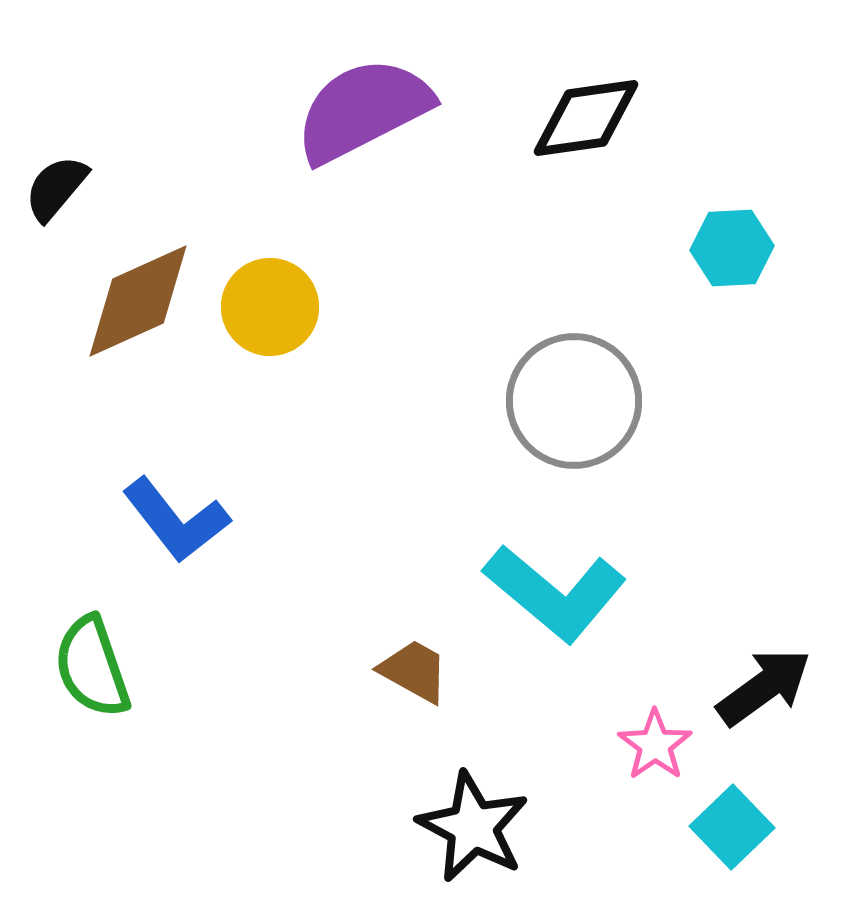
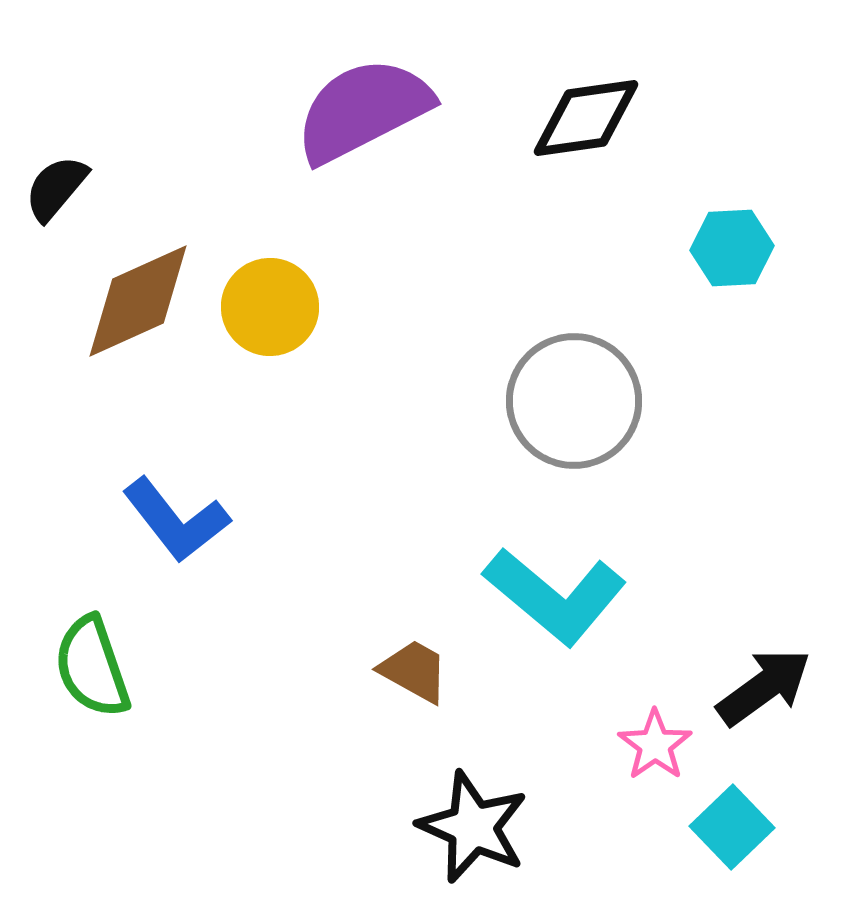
cyan L-shape: moved 3 px down
black star: rotated 4 degrees counterclockwise
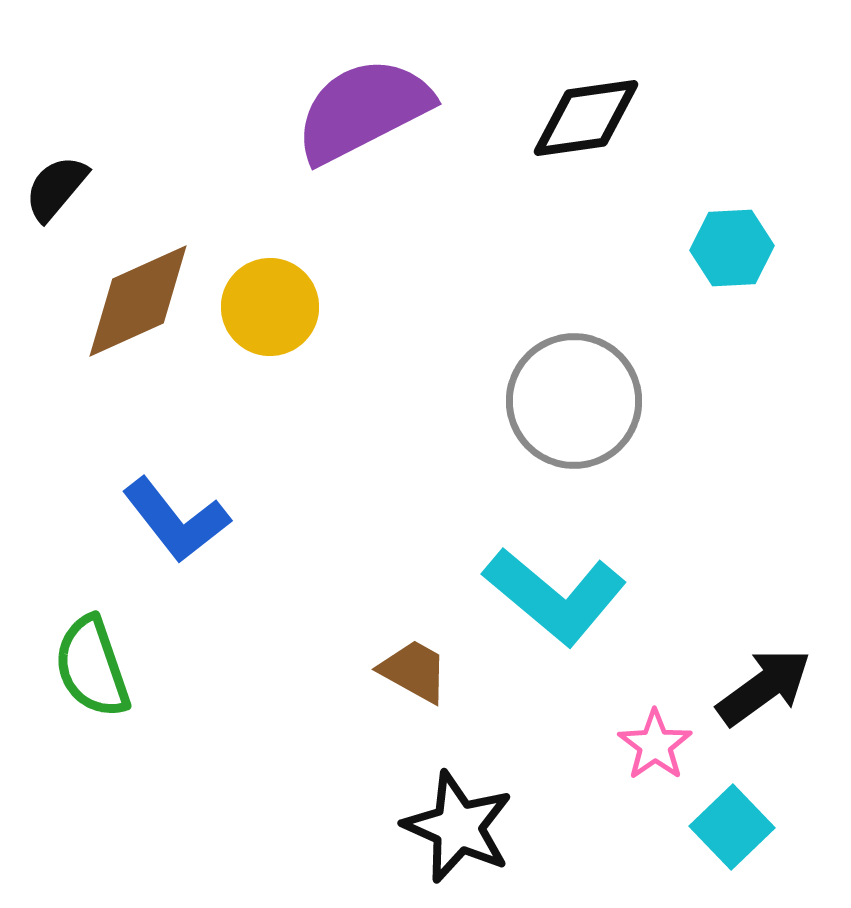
black star: moved 15 px left
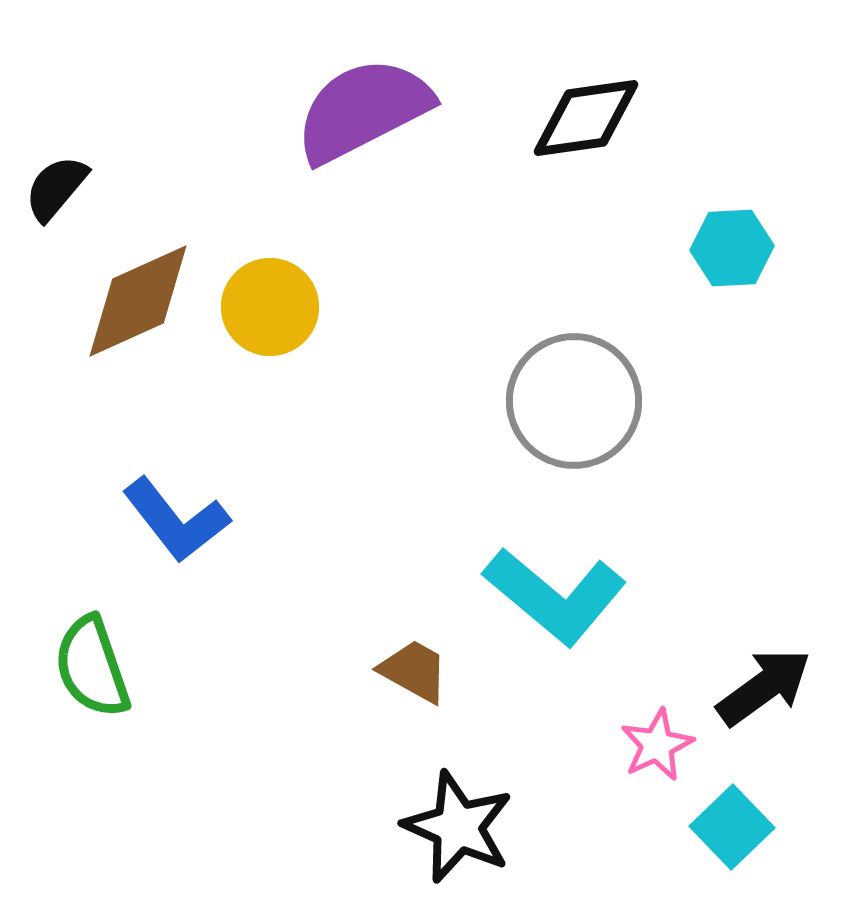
pink star: moved 2 px right; rotated 10 degrees clockwise
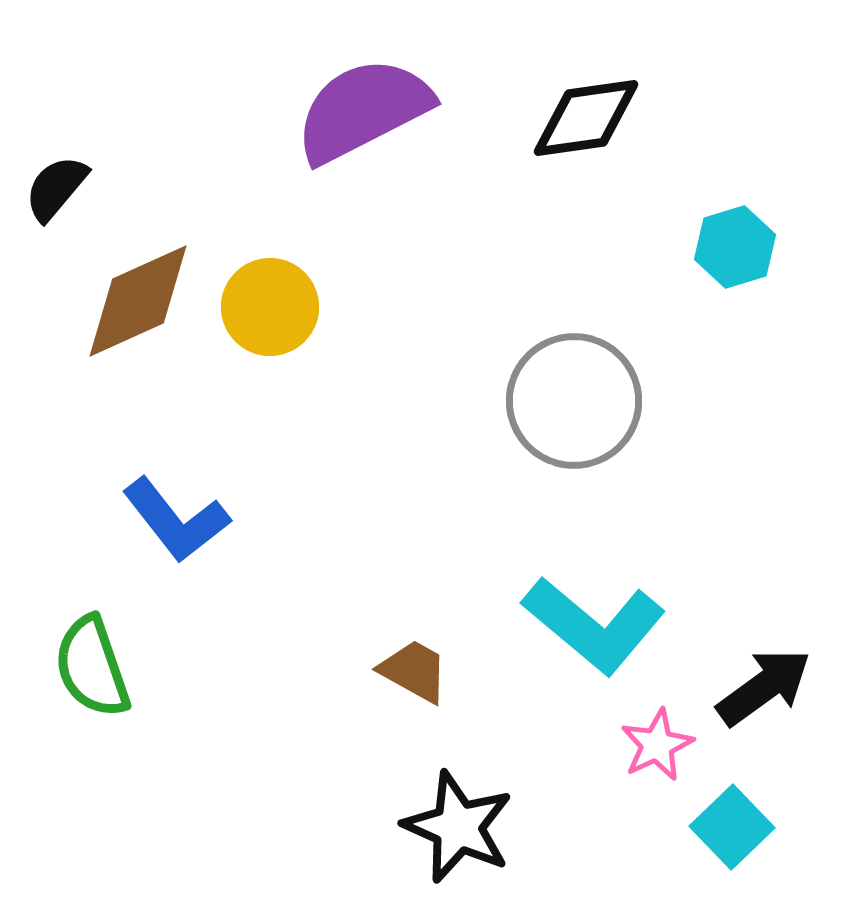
cyan hexagon: moved 3 px right, 1 px up; rotated 14 degrees counterclockwise
cyan L-shape: moved 39 px right, 29 px down
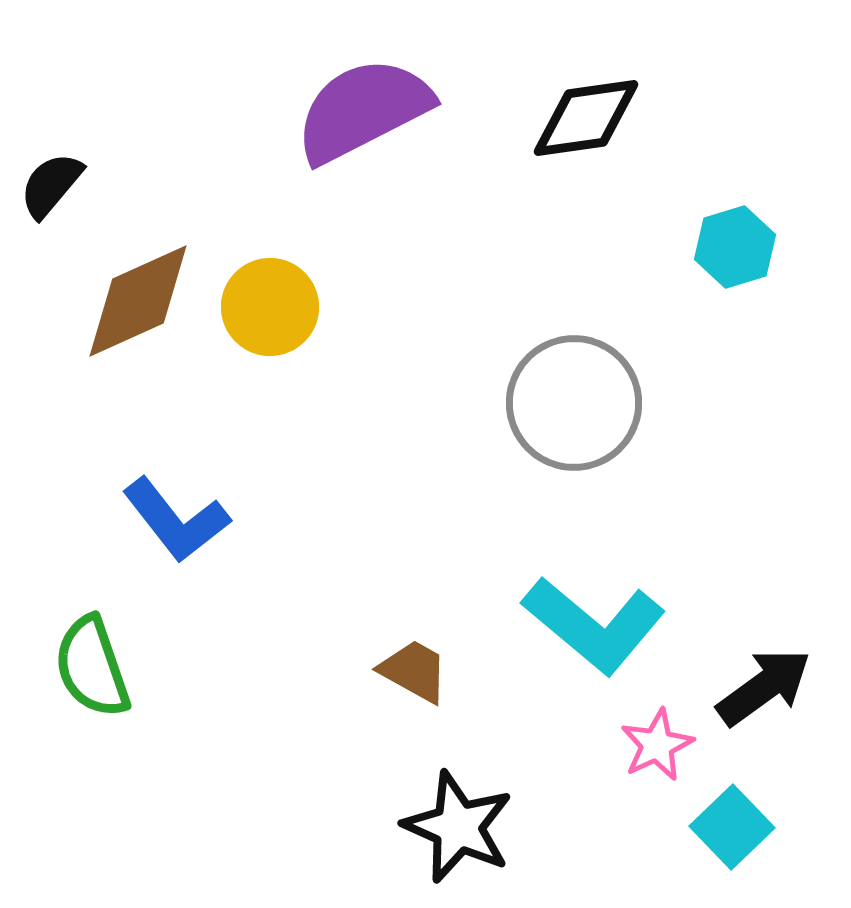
black semicircle: moved 5 px left, 3 px up
gray circle: moved 2 px down
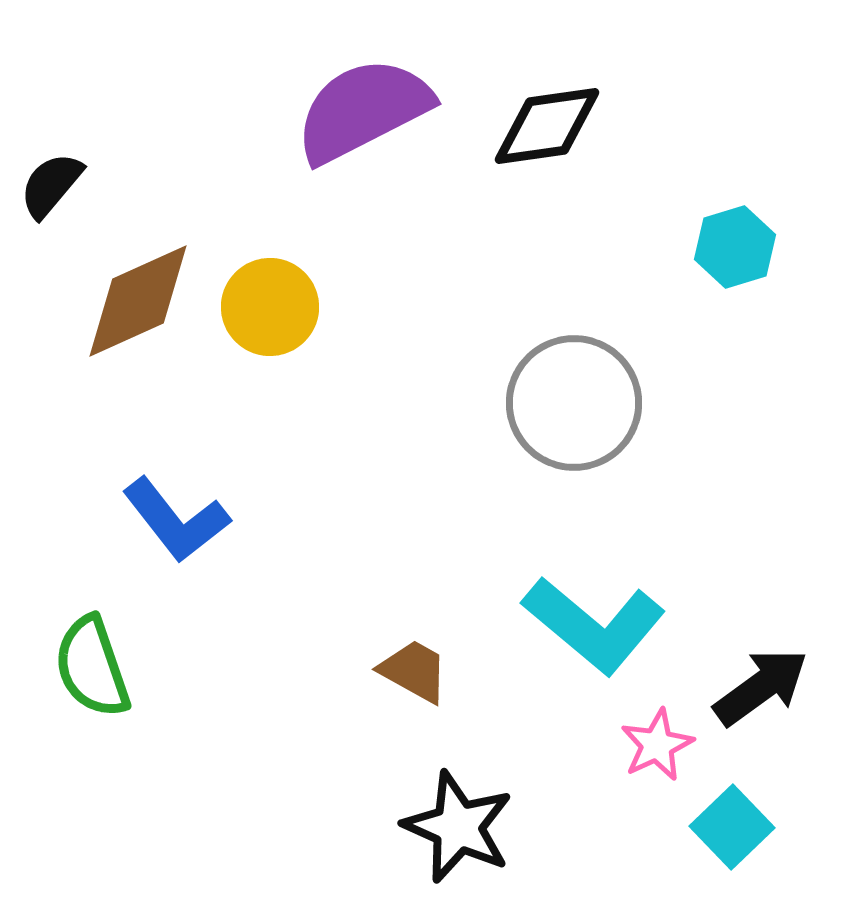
black diamond: moved 39 px left, 8 px down
black arrow: moved 3 px left
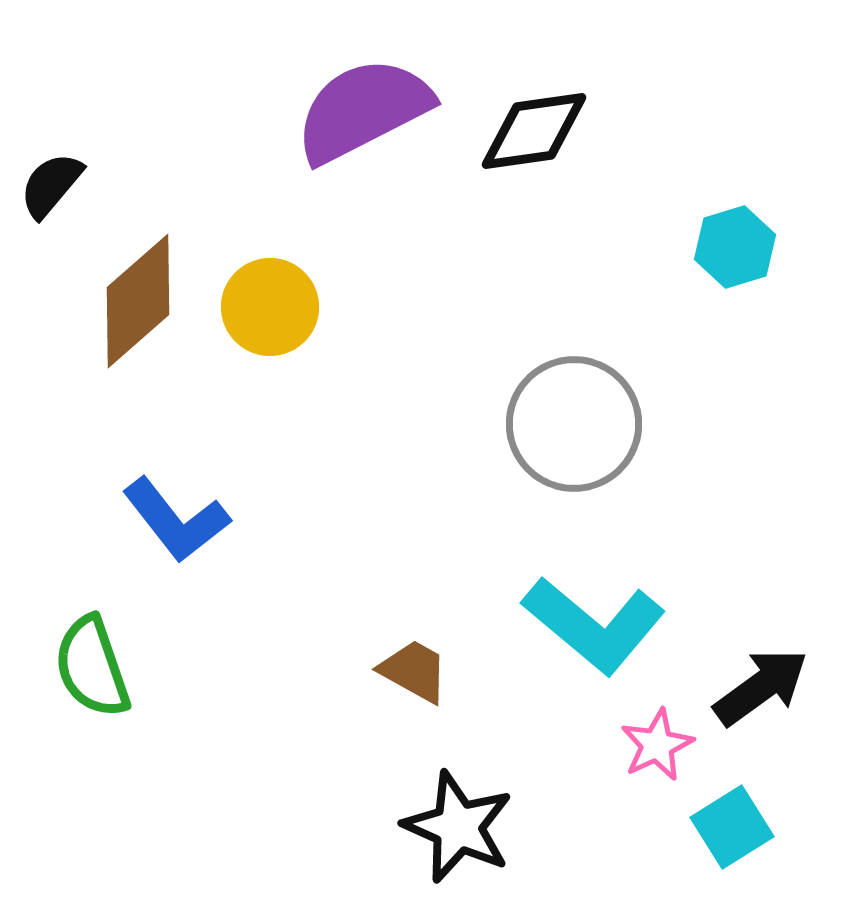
black diamond: moved 13 px left, 5 px down
brown diamond: rotated 17 degrees counterclockwise
gray circle: moved 21 px down
cyan square: rotated 12 degrees clockwise
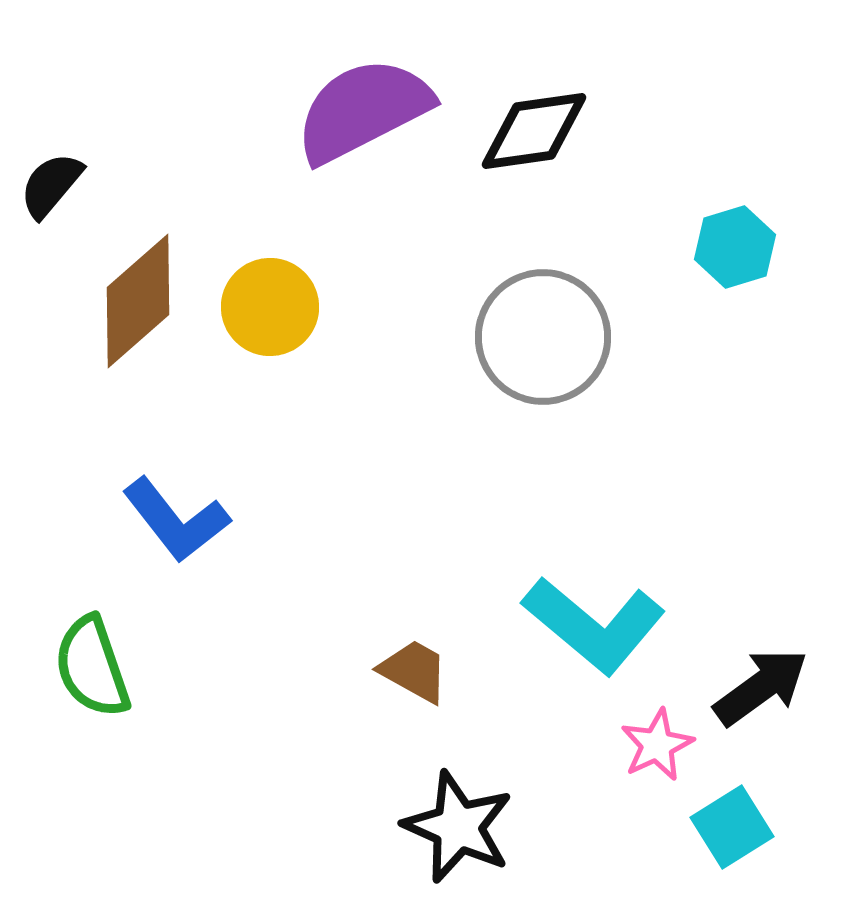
gray circle: moved 31 px left, 87 px up
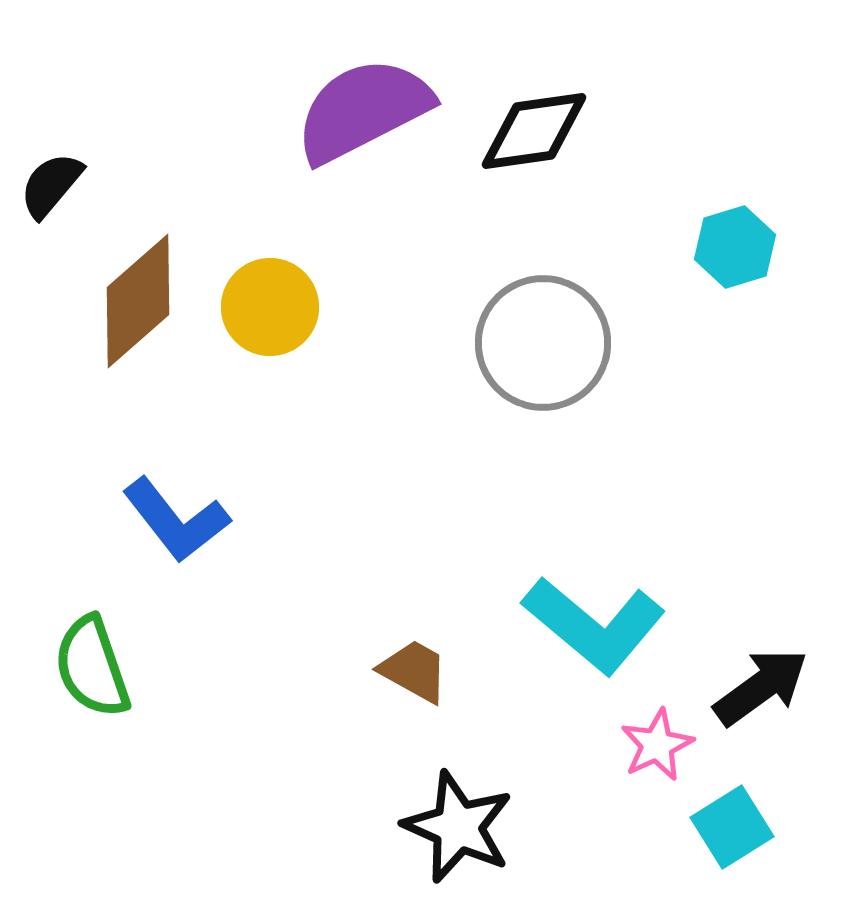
gray circle: moved 6 px down
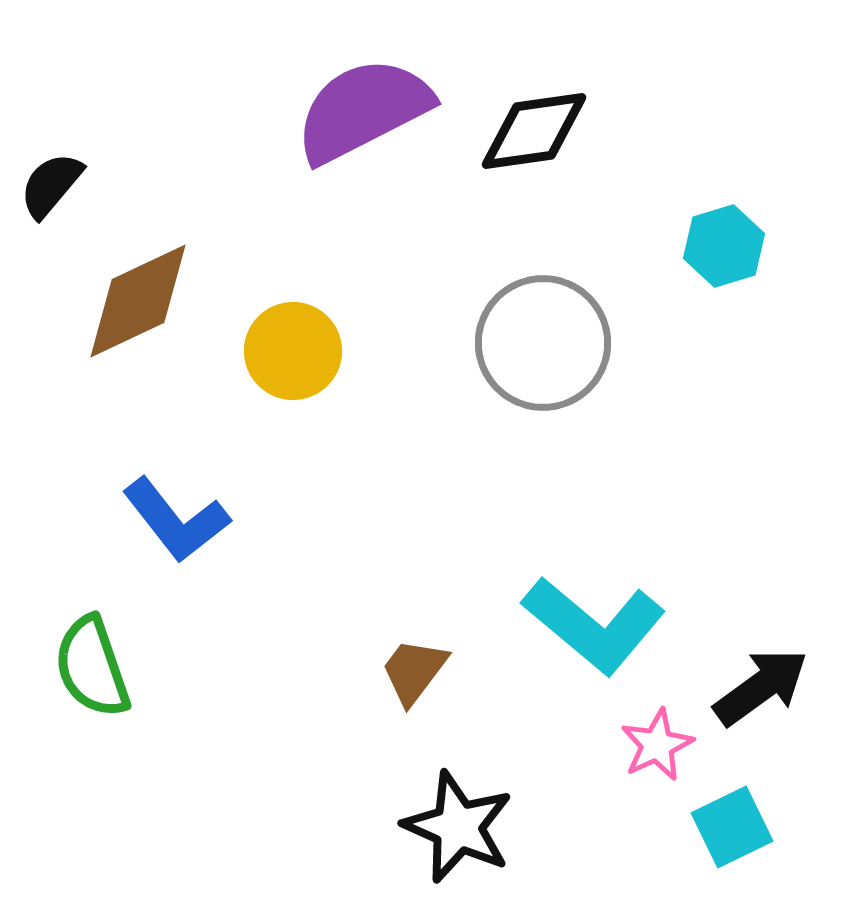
cyan hexagon: moved 11 px left, 1 px up
brown diamond: rotated 16 degrees clockwise
yellow circle: moved 23 px right, 44 px down
brown trapezoid: rotated 82 degrees counterclockwise
cyan square: rotated 6 degrees clockwise
